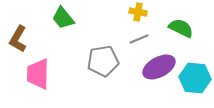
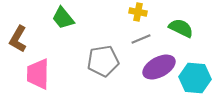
gray line: moved 2 px right
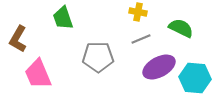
green trapezoid: rotated 20 degrees clockwise
gray pentagon: moved 5 px left, 4 px up; rotated 8 degrees clockwise
pink trapezoid: rotated 24 degrees counterclockwise
